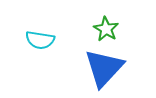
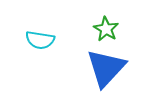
blue triangle: moved 2 px right
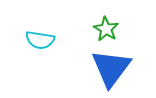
blue triangle: moved 5 px right; rotated 6 degrees counterclockwise
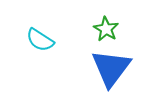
cyan semicircle: rotated 24 degrees clockwise
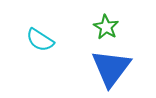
green star: moved 2 px up
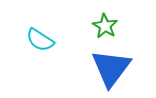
green star: moved 1 px left, 1 px up
